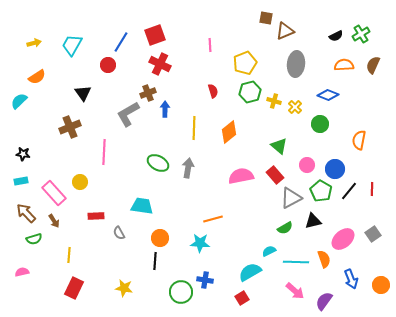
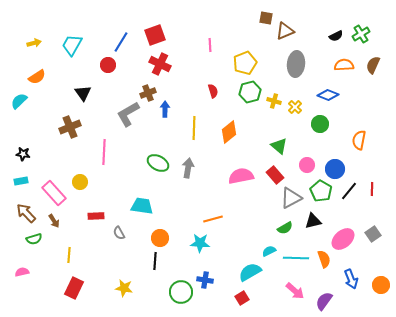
cyan line at (296, 262): moved 4 px up
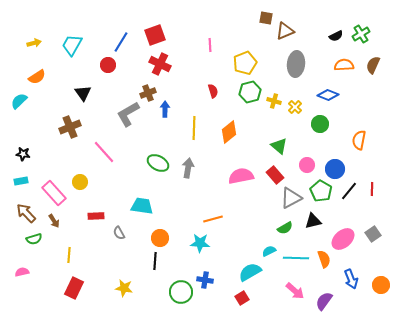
pink line at (104, 152): rotated 45 degrees counterclockwise
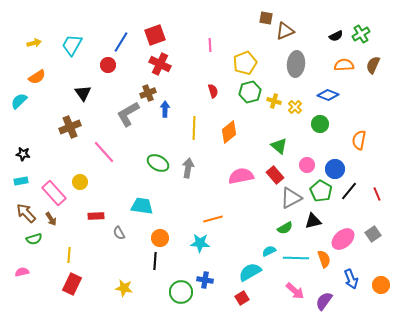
red line at (372, 189): moved 5 px right, 5 px down; rotated 24 degrees counterclockwise
brown arrow at (54, 221): moved 3 px left, 2 px up
red rectangle at (74, 288): moved 2 px left, 4 px up
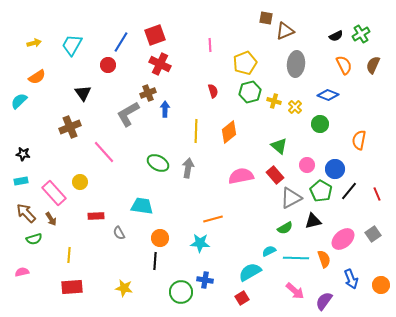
orange semicircle at (344, 65): rotated 66 degrees clockwise
yellow line at (194, 128): moved 2 px right, 3 px down
red rectangle at (72, 284): moved 3 px down; rotated 60 degrees clockwise
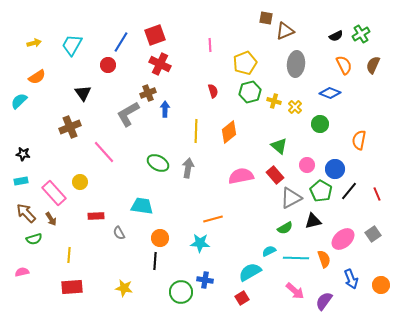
blue diamond at (328, 95): moved 2 px right, 2 px up
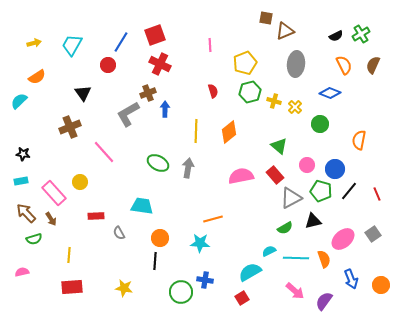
green pentagon at (321, 191): rotated 15 degrees counterclockwise
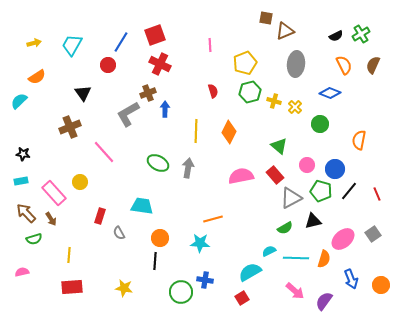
orange diamond at (229, 132): rotated 25 degrees counterclockwise
red rectangle at (96, 216): moved 4 px right; rotated 70 degrees counterclockwise
orange semicircle at (324, 259): rotated 36 degrees clockwise
